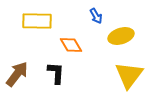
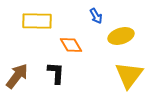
brown arrow: moved 2 px down
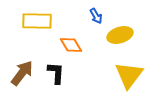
yellow ellipse: moved 1 px left, 1 px up
brown arrow: moved 5 px right, 3 px up
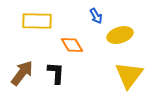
orange diamond: moved 1 px right
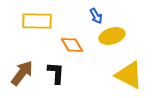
yellow ellipse: moved 8 px left, 1 px down
yellow triangle: rotated 40 degrees counterclockwise
